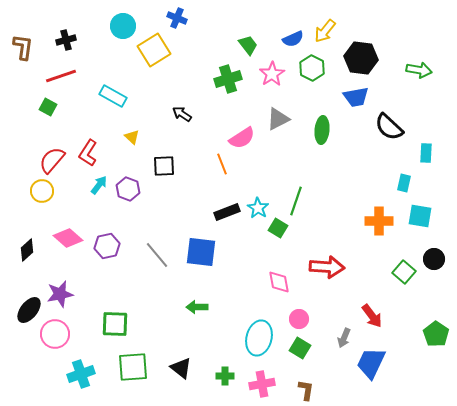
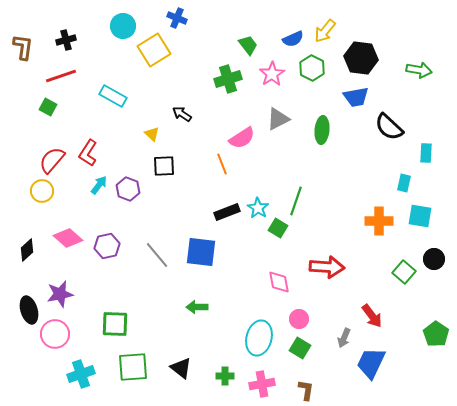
yellow triangle at (132, 137): moved 20 px right, 3 px up
black ellipse at (29, 310): rotated 56 degrees counterclockwise
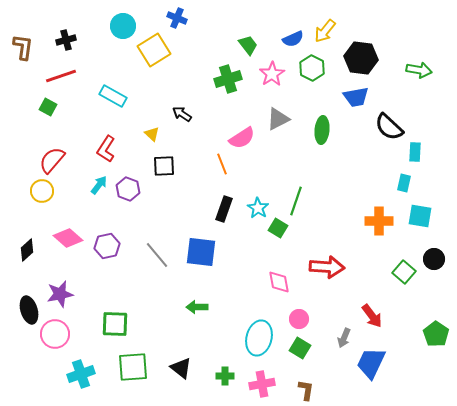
red L-shape at (88, 153): moved 18 px right, 4 px up
cyan rectangle at (426, 153): moved 11 px left, 1 px up
black rectangle at (227, 212): moved 3 px left, 3 px up; rotated 50 degrees counterclockwise
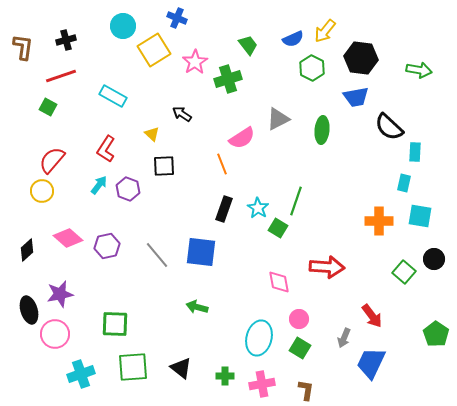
pink star at (272, 74): moved 77 px left, 12 px up
green arrow at (197, 307): rotated 15 degrees clockwise
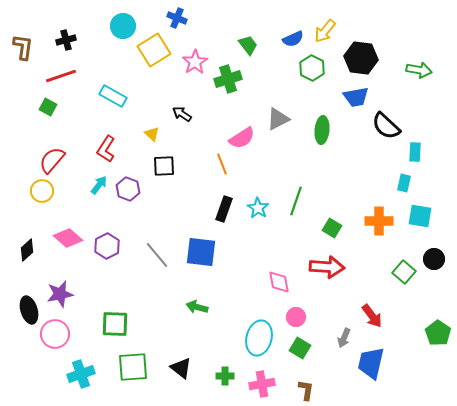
black semicircle at (389, 127): moved 3 px left, 1 px up
green square at (278, 228): moved 54 px right
purple hexagon at (107, 246): rotated 15 degrees counterclockwise
pink circle at (299, 319): moved 3 px left, 2 px up
green pentagon at (436, 334): moved 2 px right, 1 px up
blue trapezoid at (371, 363): rotated 12 degrees counterclockwise
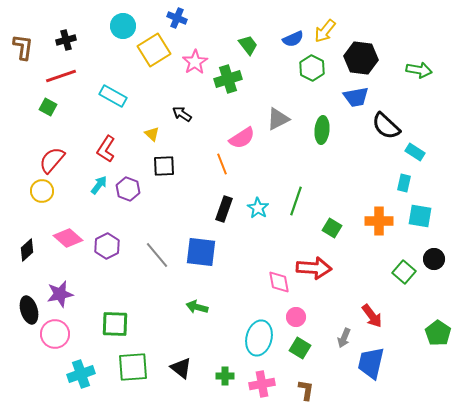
cyan rectangle at (415, 152): rotated 60 degrees counterclockwise
red arrow at (327, 267): moved 13 px left, 1 px down
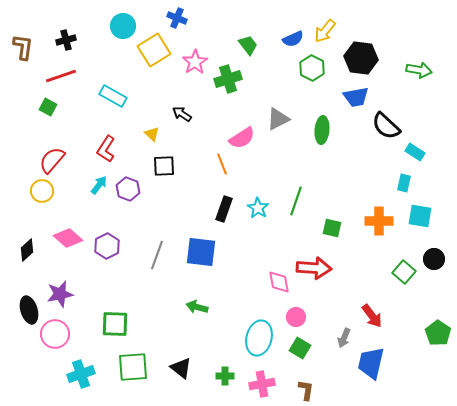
green square at (332, 228): rotated 18 degrees counterclockwise
gray line at (157, 255): rotated 60 degrees clockwise
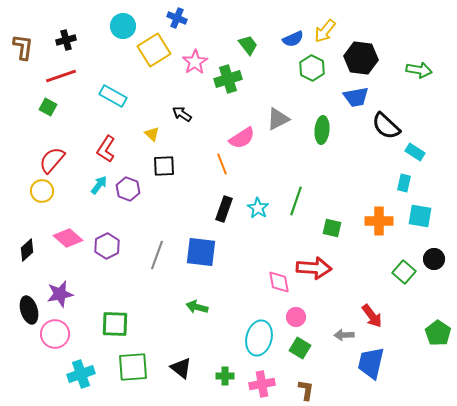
gray arrow at (344, 338): moved 3 px up; rotated 66 degrees clockwise
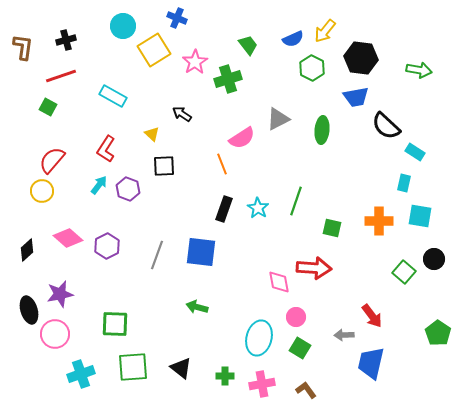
brown L-shape at (306, 390): rotated 45 degrees counterclockwise
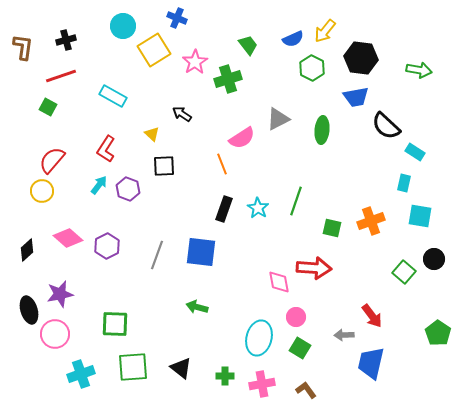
orange cross at (379, 221): moved 8 px left; rotated 20 degrees counterclockwise
